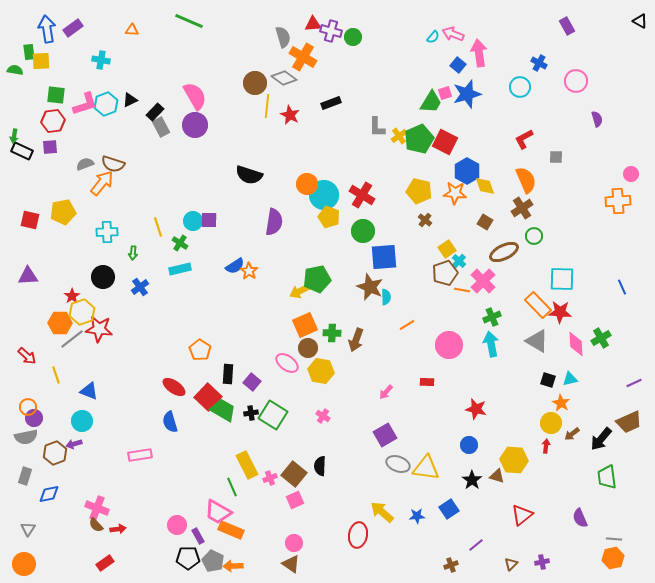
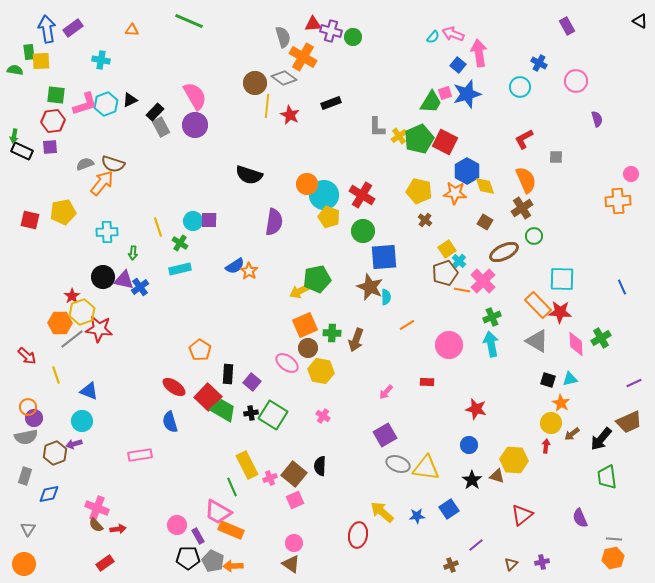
purple triangle at (28, 276): moved 96 px right, 4 px down; rotated 15 degrees clockwise
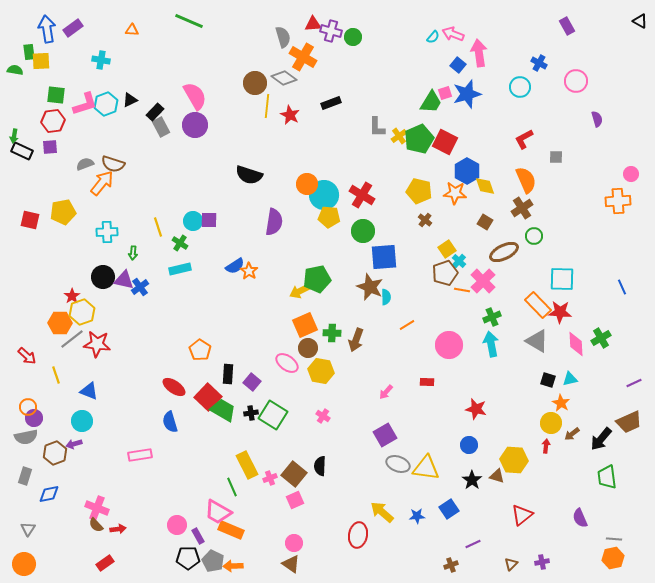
yellow pentagon at (329, 217): rotated 15 degrees counterclockwise
red star at (99, 329): moved 2 px left, 15 px down
purple line at (476, 545): moved 3 px left, 1 px up; rotated 14 degrees clockwise
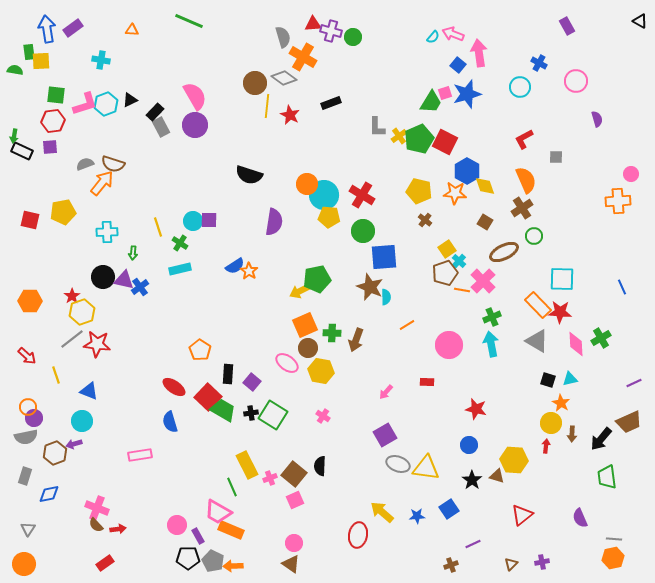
orange hexagon at (60, 323): moved 30 px left, 22 px up
brown arrow at (572, 434): rotated 49 degrees counterclockwise
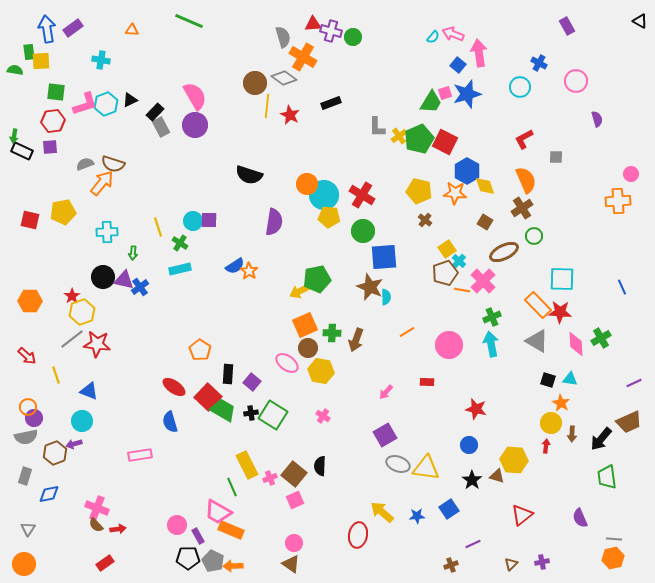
green square at (56, 95): moved 3 px up
orange line at (407, 325): moved 7 px down
cyan triangle at (570, 379): rotated 21 degrees clockwise
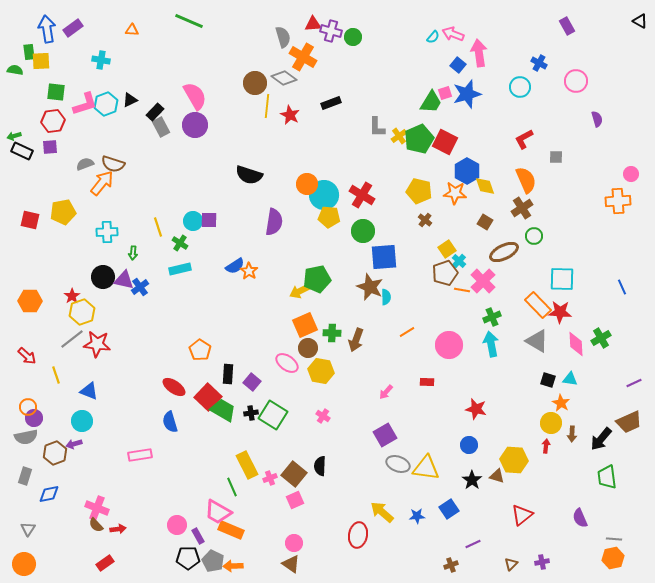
green arrow at (14, 136): rotated 64 degrees clockwise
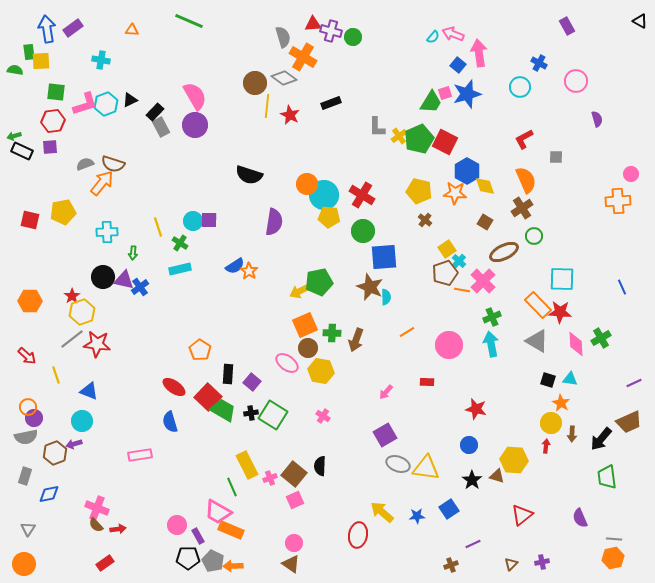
green pentagon at (317, 279): moved 2 px right, 3 px down
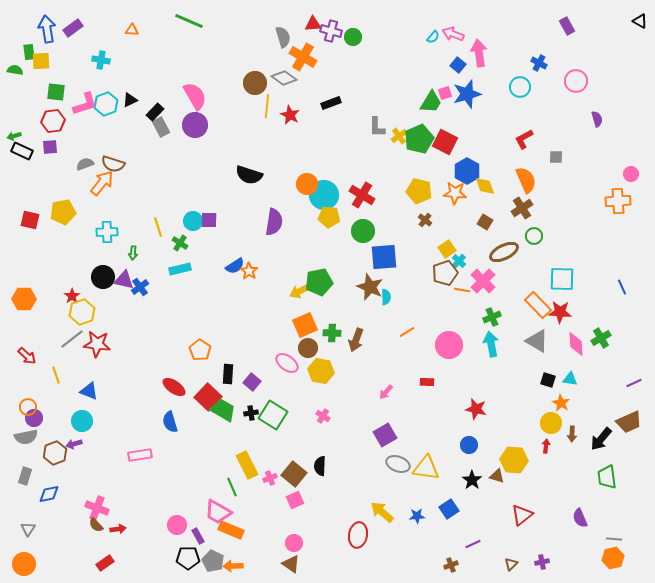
orange hexagon at (30, 301): moved 6 px left, 2 px up
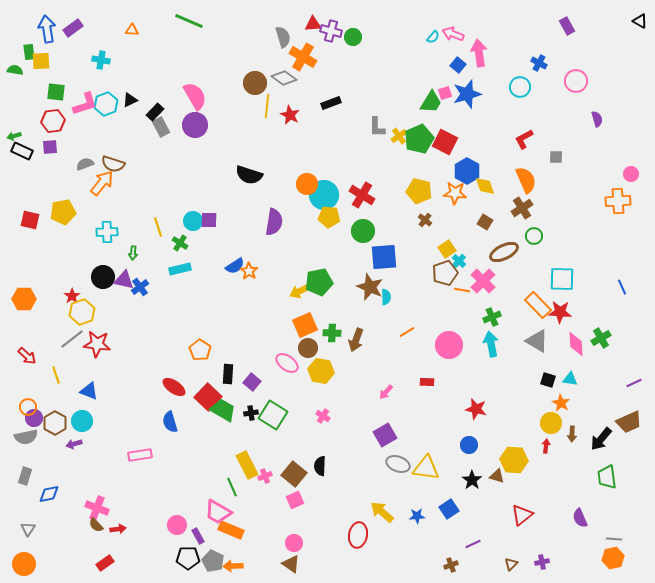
brown hexagon at (55, 453): moved 30 px up; rotated 10 degrees counterclockwise
pink cross at (270, 478): moved 5 px left, 2 px up
